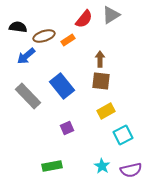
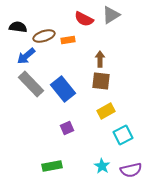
red semicircle: rotated 78 degrees clockwise
orange rectangle: rotated 24 degrees clockwise
blue rectangle: moved 1 px right, 3 px down
gray rectangle: moved 3 px right, 12 px up
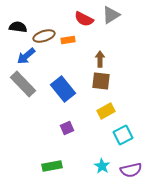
gray rectangle: moved 8 px left
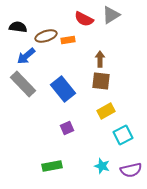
brown ellipse: moved 2 px right
cyan star: rotated 14 degrees counterclockwise
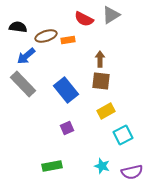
blue rectangle: moved 3 px right, 1 px down
purple semicircle: moved 1 px right, 2 px down
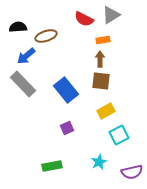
black semicircle: rotated 12 degrees counterclockwise
orange rectangle: moved 35 px right
cyan square: moved 4 px left
cyan star: moved 3 px left, 4 px up; rotated 28 degrees clockwise
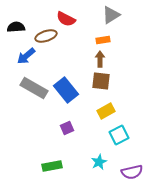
red semicircle: moved 18 px left
black semicircle: moved 2 px left
gray rectangle: moved 11 px right, 4 px down; rotated 16 degrees counterclockwise
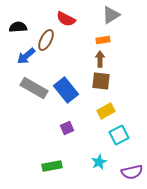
black semicircle: moved 2 px right
brown ellipse: moved 4 px down; rotated 45 degrees counterclockwise
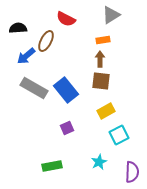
black semicircle: moved 1 px down
brown ellipse: moved 1 px down
purple semicircle: rotated 75 degrees counterclockwise
